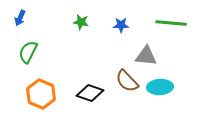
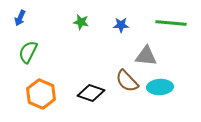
black diamond: moved 1 px right
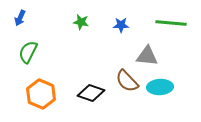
gray triangle: moved 1 px right
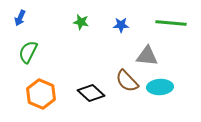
black diamond: rotated 24 degrees clockwise
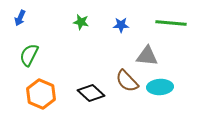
green semicircle: moved 1 px right, 3 px down
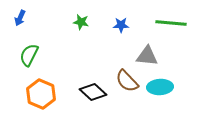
black diamond: moved 2 px right, 1 px up
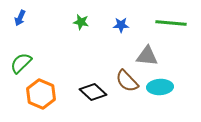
green semicircle: moved 8 px left, 8 px down; rotated 20 degrees clockwise
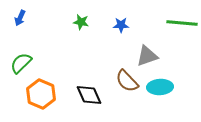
green line: moved 11 px right
gray triangle: rotated 25 degrees counterclockwise
black diamond: moved 4 px left, 3 px down; rotated 24 degrees clockwise
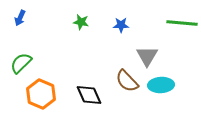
gray triangle: rotated 40 degrees counterclockwise
cyan ellipse: moved 1 px right, 2 px up
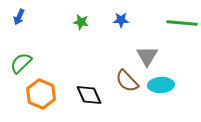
blue arrow: moved 1 px left, 1 px up
blue star: moved 5 px up
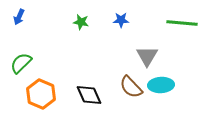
brown semicircle: moved 4 px right, 6 px down
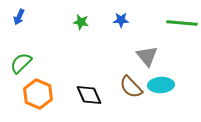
gray triangle: rotated 10 degrees counterclockwise
orange hexagon: moved 3 px left
